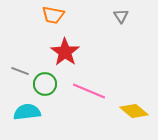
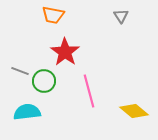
green circle: moved 1 px left, 3 px up
pink line: rotated 52 degrees clockwise
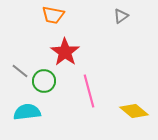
gray triangle: rotated 28 degrees clockwise
gray line: rotated 18 degrees clockwise
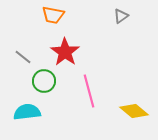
gray line: moved 3 px right, 14 px up
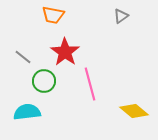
pink line: moved 1 px right, 7 px up
